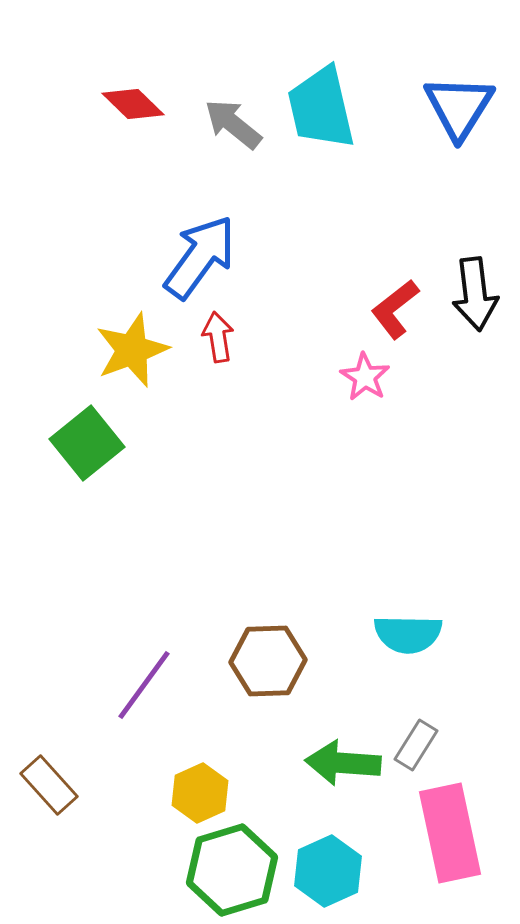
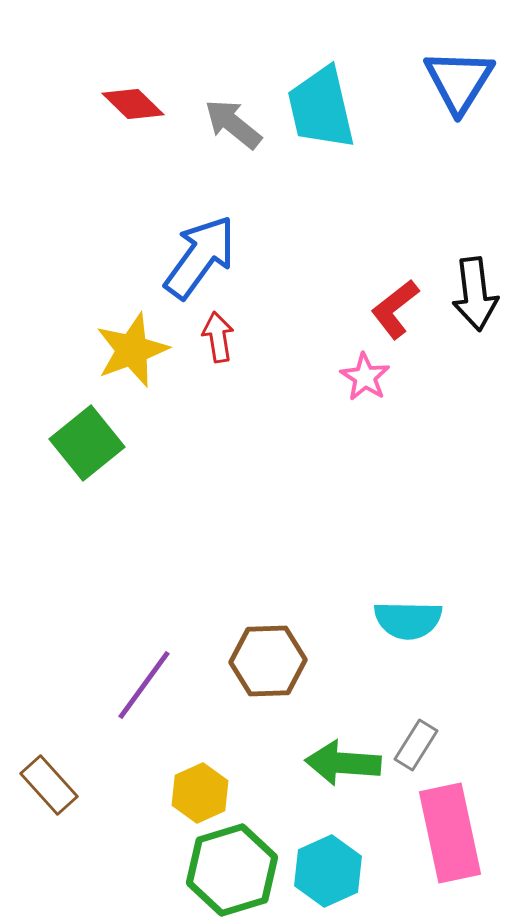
blue triangle: moved 26 px up
cyan semicircle: moved 14 px up
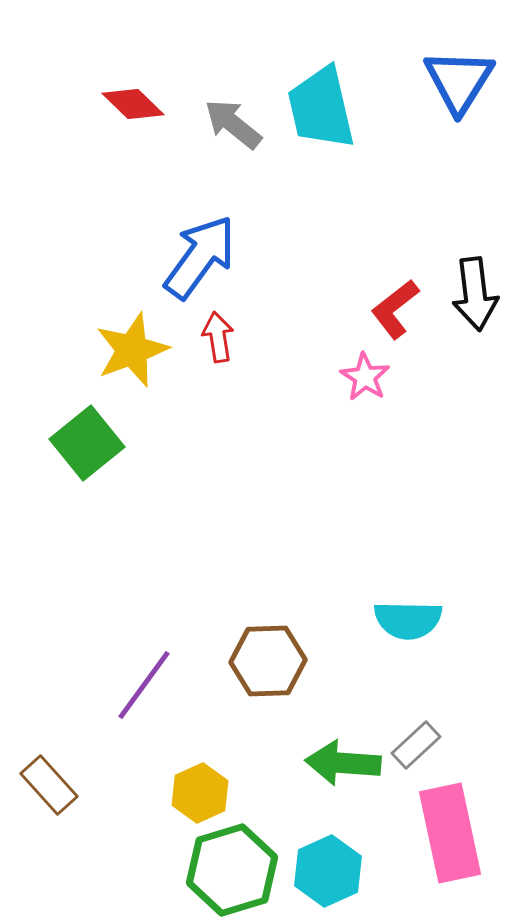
gray rectangle: rotated 15 degrees clockwise
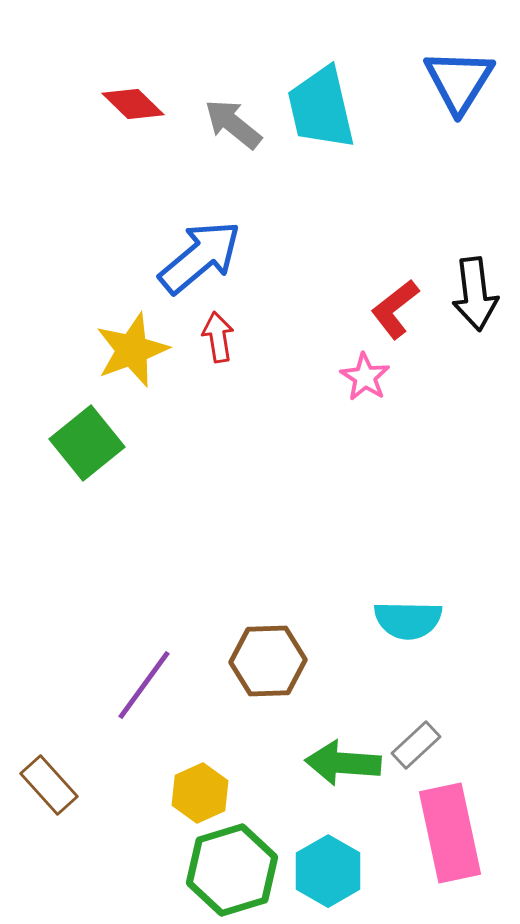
blue arrow: rotated 14 degrees clockwise
cyan hexagon: rotated 6 degrees counterclockwise
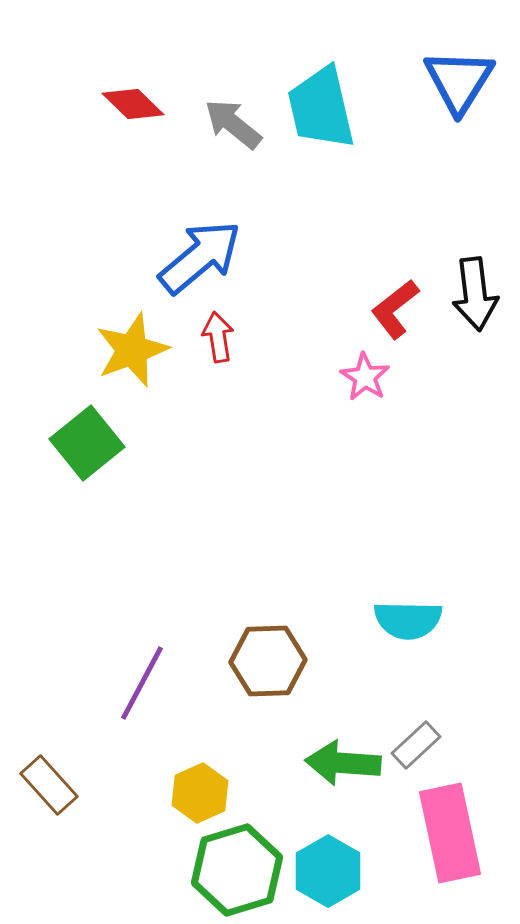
purple line: moved 2 px left, 2 px up; rotated 8 degrees counterclockwise
green hexagon: moved 5 px right
